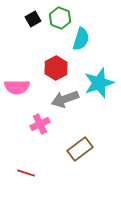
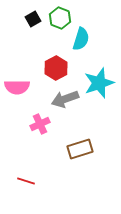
brown rectangle: rotated 20 degrees clockwise
red line: moved 8 px down
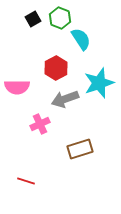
cyan semicircle: rotated 50 degrees counterclockwise
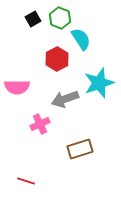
red hexagon: moved 1 px right, 9 px up
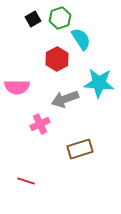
green hexagon: rotated 20 degrees clockwise
cyan star: rotated 24 degrees clockwise
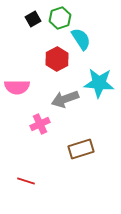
brown rectangle: moved 1 px right
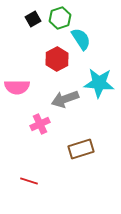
red line: moved 3 px right
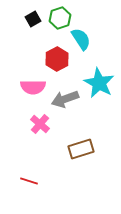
cyan star: rotated 24 degrees clockwise
pink semicircle: moved 16 px right
pink cross: rotated 24 degrees counterclockwise
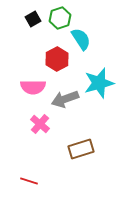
cyan star: rotated 28 degrees clockwise
